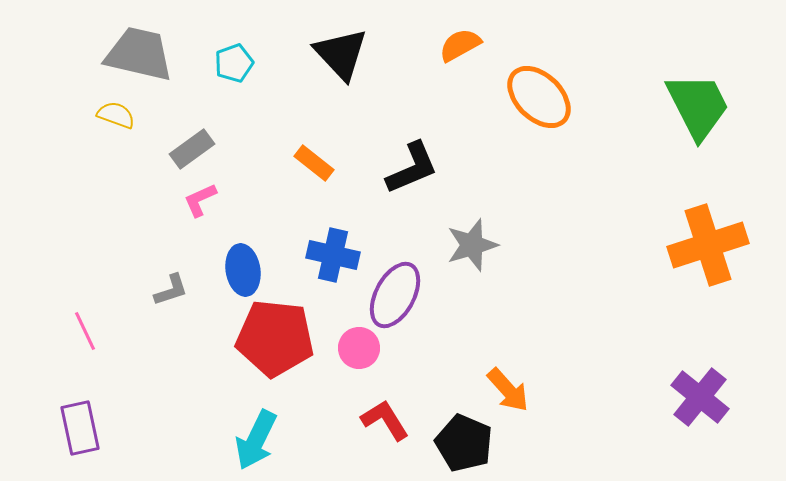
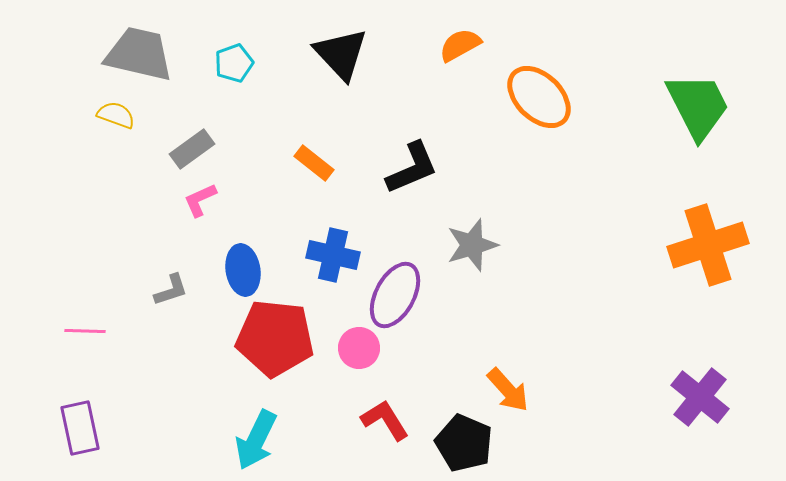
pink line: rotated 63 degrees counterclockwise
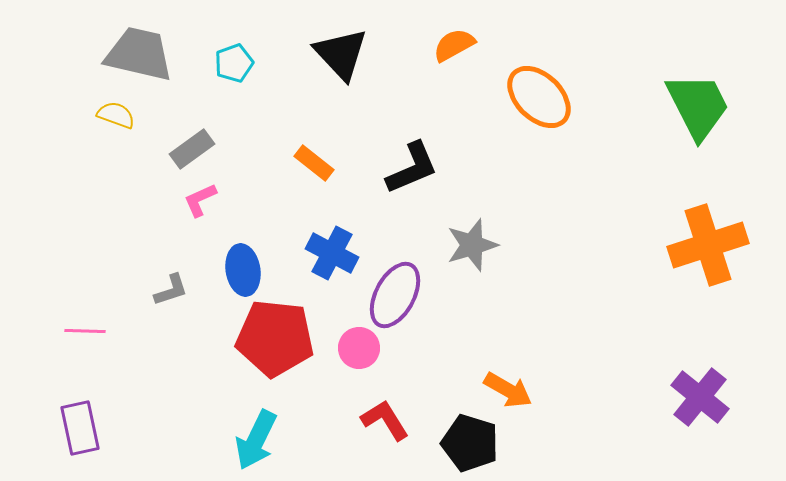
orange semicircle: moved 6 px left
blue cross: moved 1 px left, 2 px up; rotated 15 degrees clockwise
orange arrow: rotated 18 degrees counterclockwise
black pentagon: moved 6 px right; rotated 6 degrees counterclockwise
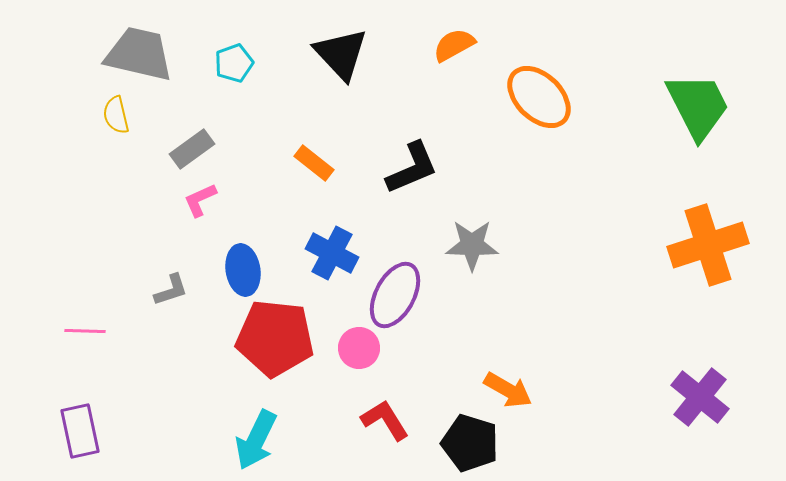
yellow semicircle: rotated 123 degrees counterclockwise
gray star: rotated 18 degrees clockwise
purple rectangle: moved 3 px down
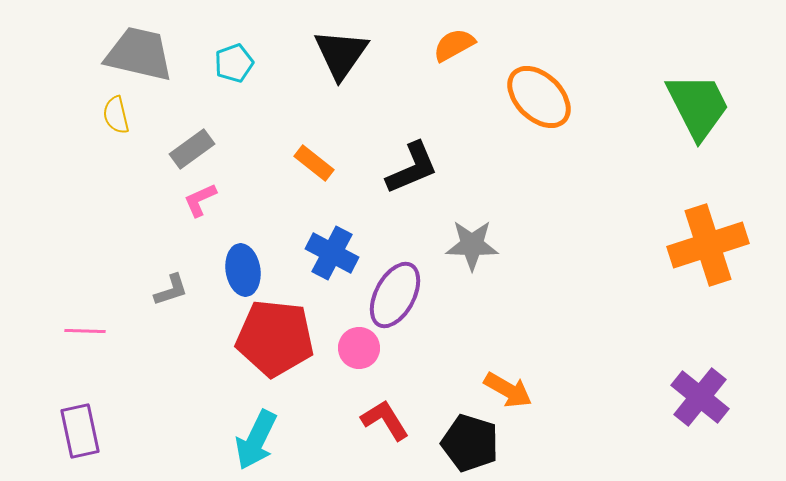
black triangle: rotated 18 degrees clockwise
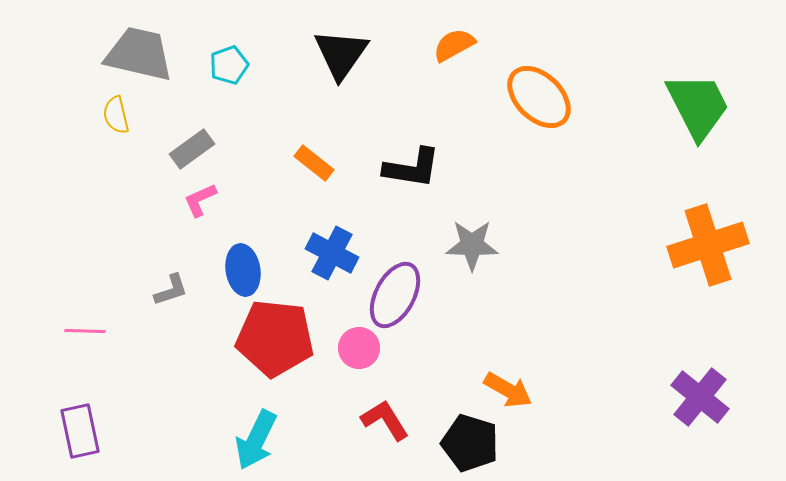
cyan pentagon: moved 5 px left, 2 px down
black L-shape: rotated 32 degrees clockwise
